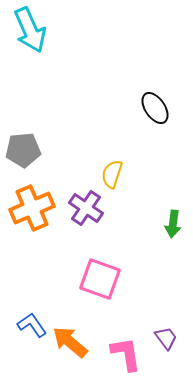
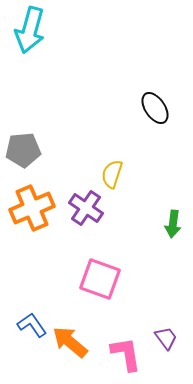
cyan arrow: rotated 39 degrees clockwise
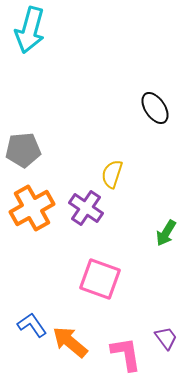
orange cross: rotated 6 degrees counterclockwise
green arrow: moved 7 px left, 9 px down; rotated 24 degrees clockwise
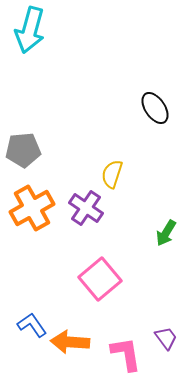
pink square: rotated 30 degrees clockwise
orange arrow: rotated 36 degrees counterclockwise
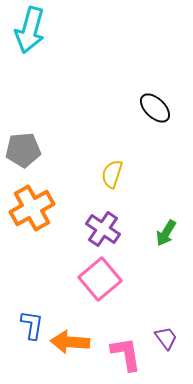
black ellipse: rotated 12 degrees counterclockwise
purple cross: moved 17 px right, 21 px down
blue L-shape: rotated 44 degrees clockwise
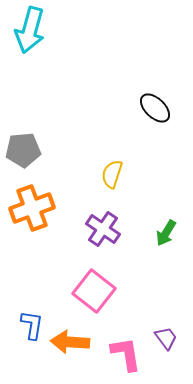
orange cross: rotated 9 degrees clockwise
pink square: moved 6 px left, 12 px down; rotated 12 degrees counterclockwise
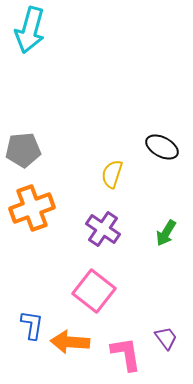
black ellipse: moved 7 px right, 39 px down; rotated 16 degrees counterclockwise
